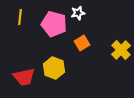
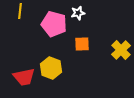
yellow line: moved 6 px up
orange square: moved 1 px down; rotated 28 degrees clockwise
yellow hexagon: moved 3 px left
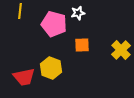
orange square: moved 1 px down
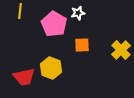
pink pentagon: rotated 15 degrees clockwise
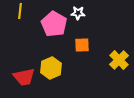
white star: rotated 16 degrees clockwise
yellow cross: moved 2 px left, 10 px down
yellow hexagon: rotated 15 degrees clockwise
